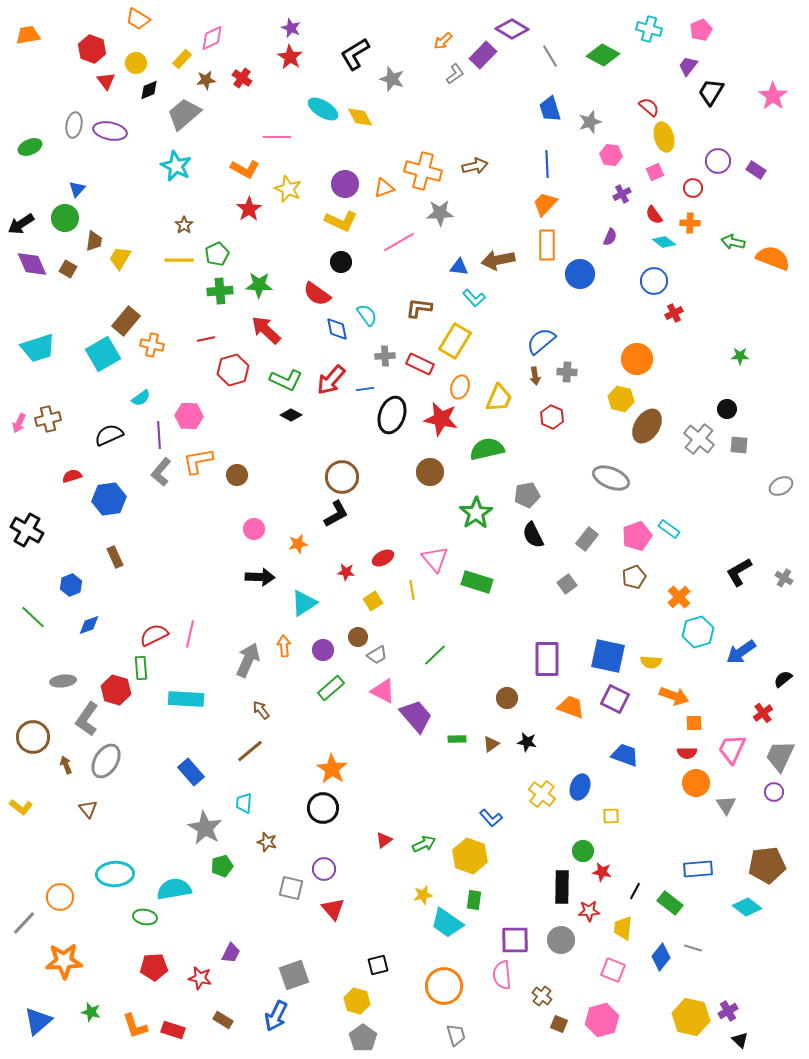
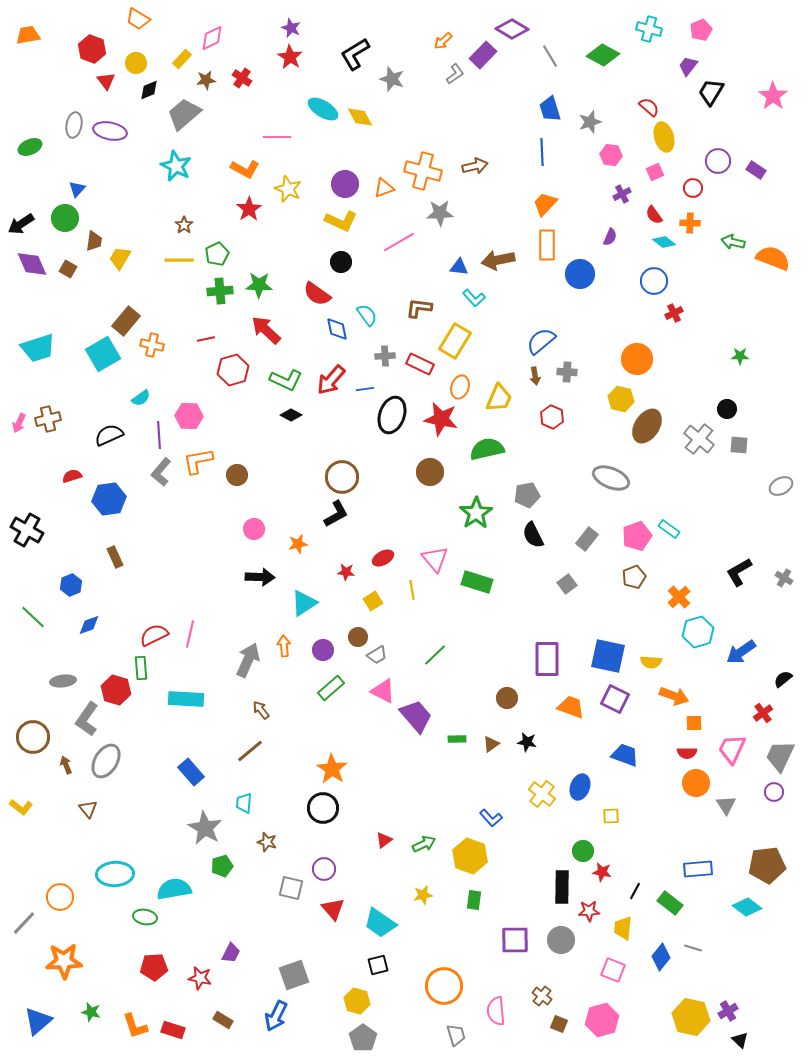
blue line at (547, 164): moved 5 px left, 12 px up
cyan trapezoid at (447, 923): moved 67 px left
pink semicircle at (502, 975): moved 6 px left, 36 px down
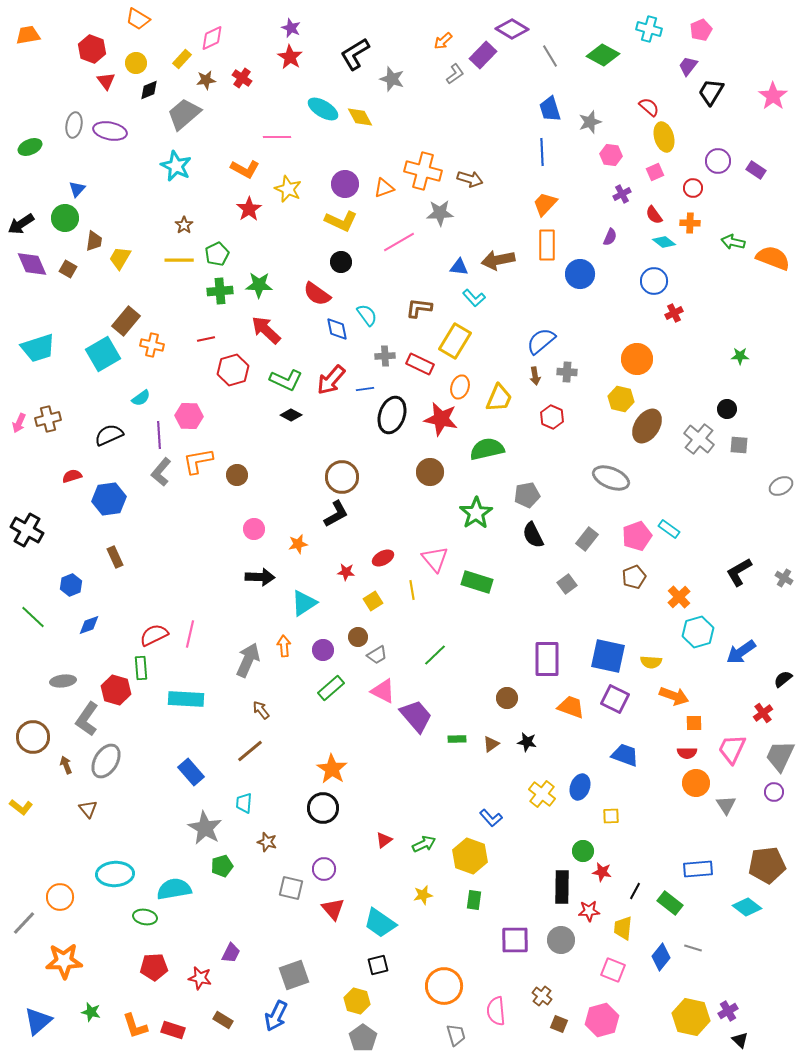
brown arrow at (475, 166): moved 5 px left, 13 px down; rotated 30 degrees clockwise
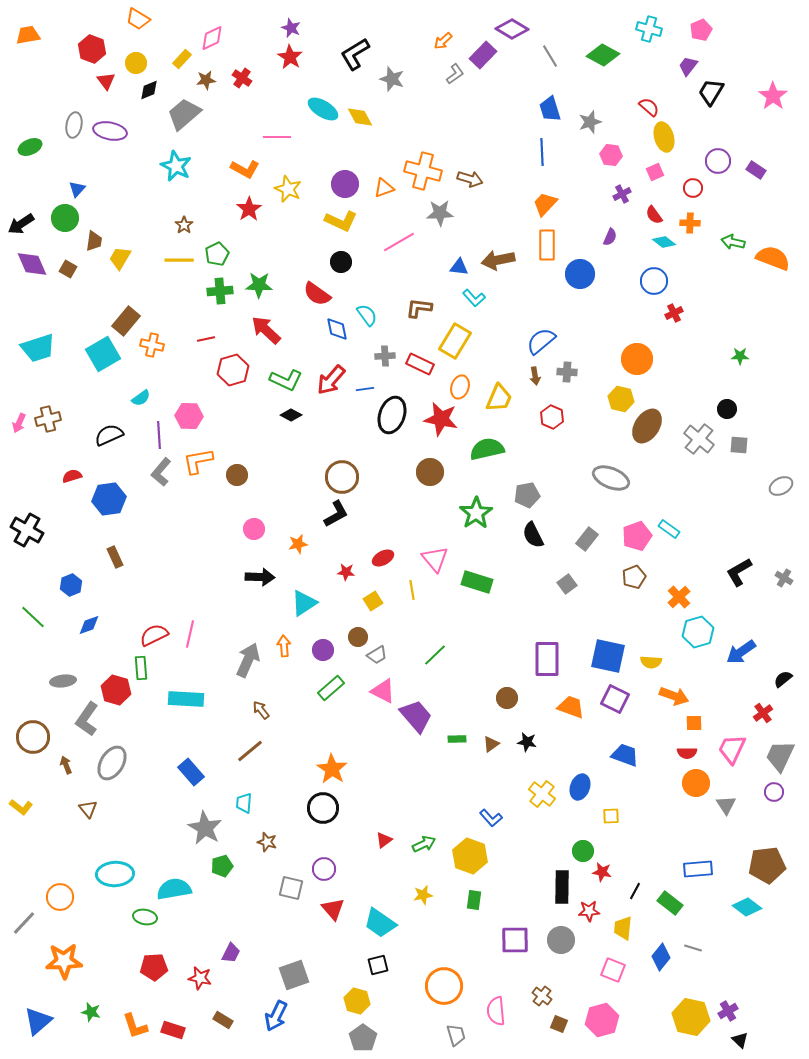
gray ellipse at (106, 761): moved 6 px right, 2 px down
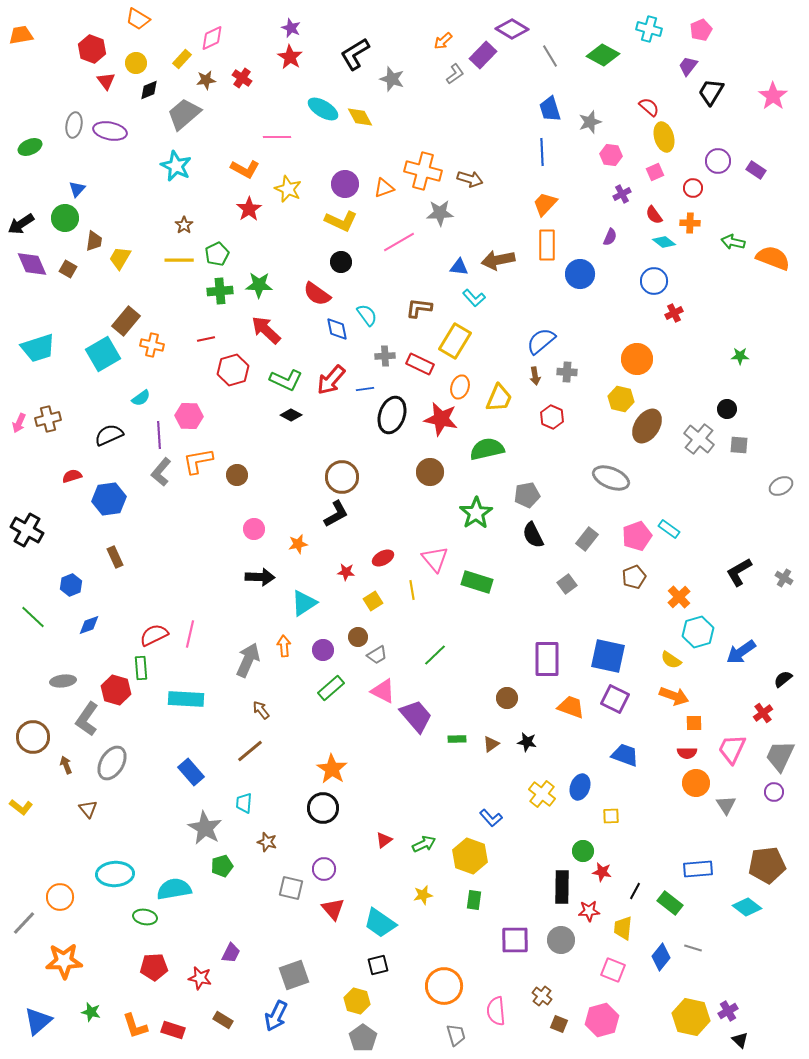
orange trapezoid at (28, 35): moved 7 px left
yellow semicircle at (651, 662): moved 20 px right, 2 px up; rotated 30 degrees clockwise
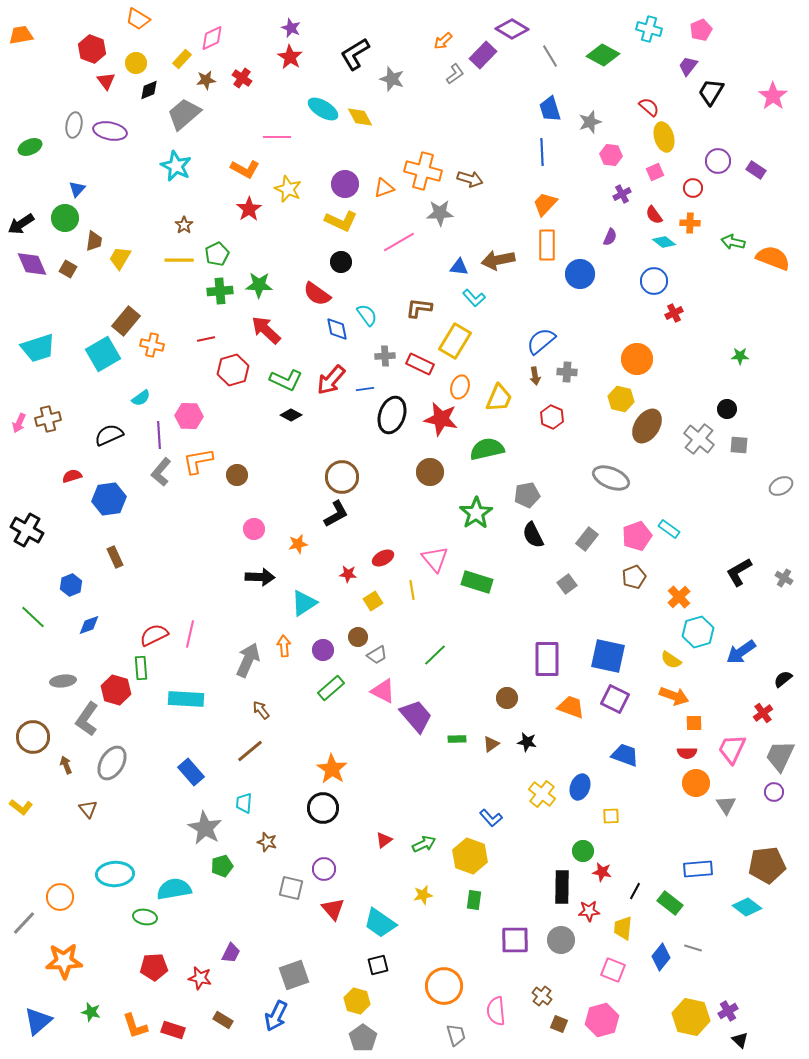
red star at (346, 572): moved 2 px right, 2 px down
